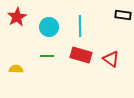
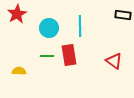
red star: moved 3 px up
cyan circle: moved 1 px down
red rectangle: moved 12 px left; rotated 65 degrees clockwise
red triangle: moved 3 px right, 2 px down
yellow semicircle: moved 3 px right, 2 px down
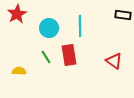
green line: moved 1 px left, 1 px down; rotated 56 degrees clockwise
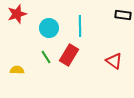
red star: rotated 12 degrees clockwise
red rectangle: rotated 40 degrees clockwise
yellow semicircle: moved 2 px left, 1 px up
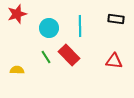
black rectangle: moved 7 px left, 4 px down
red rectangle: rotated 75 degrees counterclockwise
red triangle: rotated 30 degrees counterclockwise
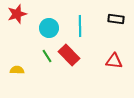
green line: moved 1 px right, 1 px up
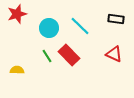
cyan line: rotated 45 degrees counterclockwise
red triangle: moved 7 px up; rotated 18 degrees clockwise
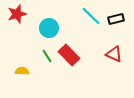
black rectangle: rotated 21 degrees counterclockwise
cyan line: moved 11 px right, 10 px up
yellow semicircle: moved 5 px right, 1 px down
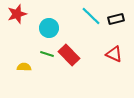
green line: moved 2 px up; rotated 40 degrees counterclockwise
yellow semicircle: moved 2 px right, 4 px up
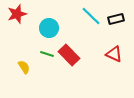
yellow semicircle: rotated 56 degrees clockwise
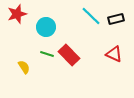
cyan circle: moved 3 px left, 1 px up
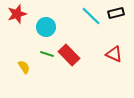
black rectangle: moved 6 px up
